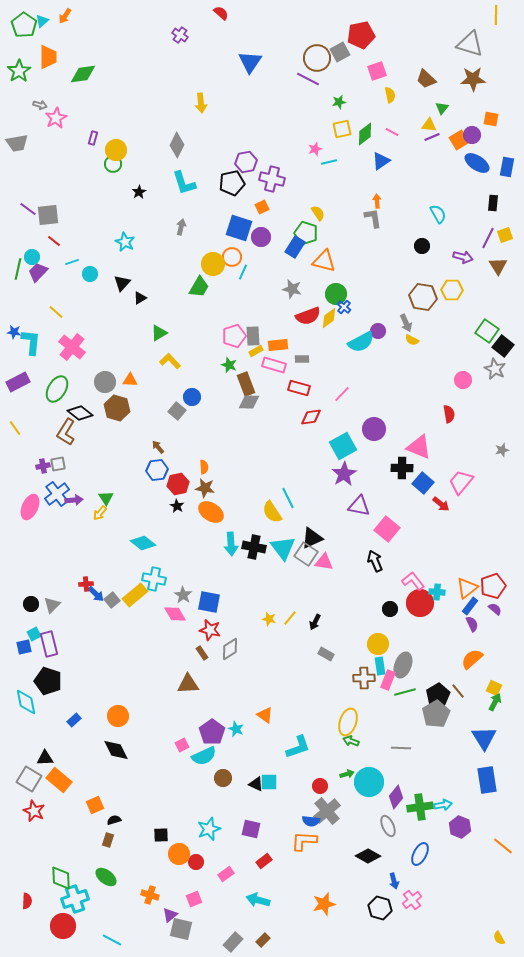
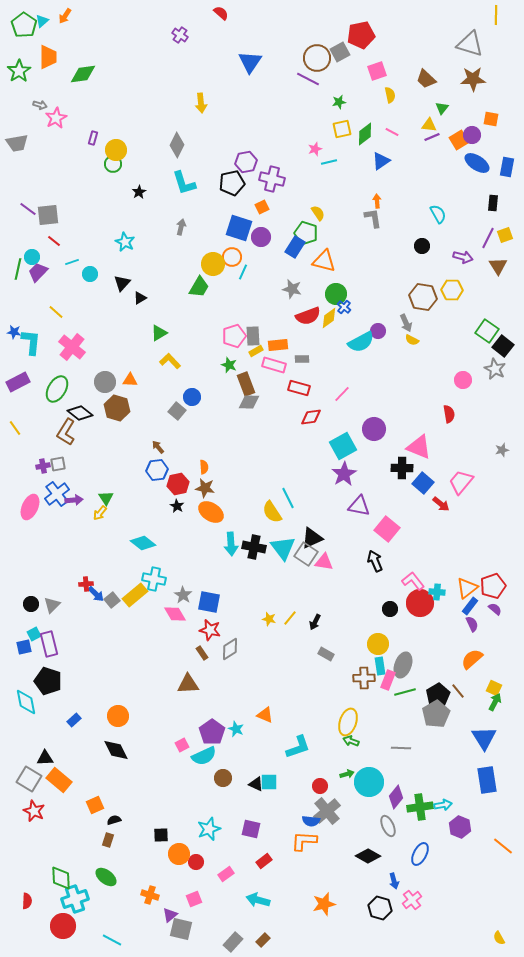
orange triangle at (265, 715): rotated 12 degrees counterclockwise
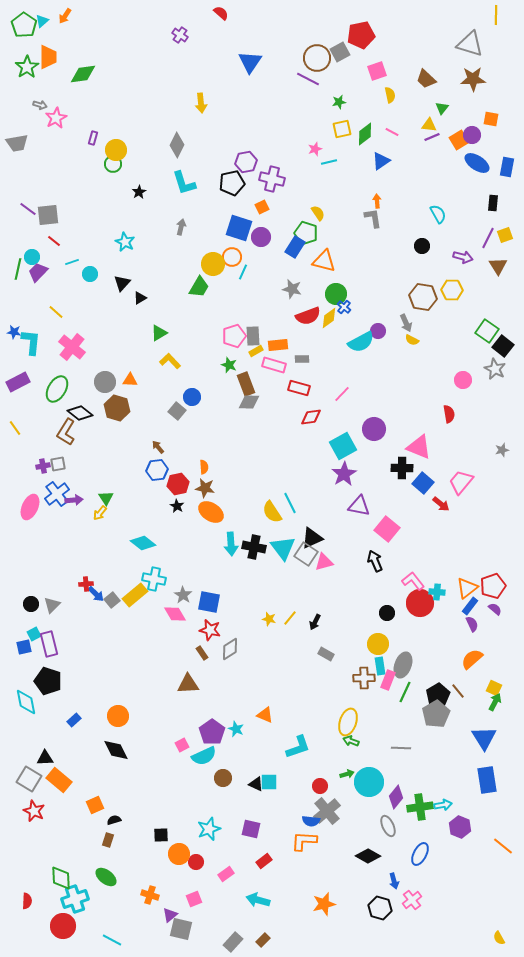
green star at (19, 71): moved 8 px right, 4 px up
cyan line at (288, 498): moved 2 px right, 5 px down
pink triangle at (324, 562): rotated 24 degrees counterclockwise
black circle at (390, 609): moved 3 px left, 4 px down
green line at (405, 692): rotated 50 degrees counterclockwise
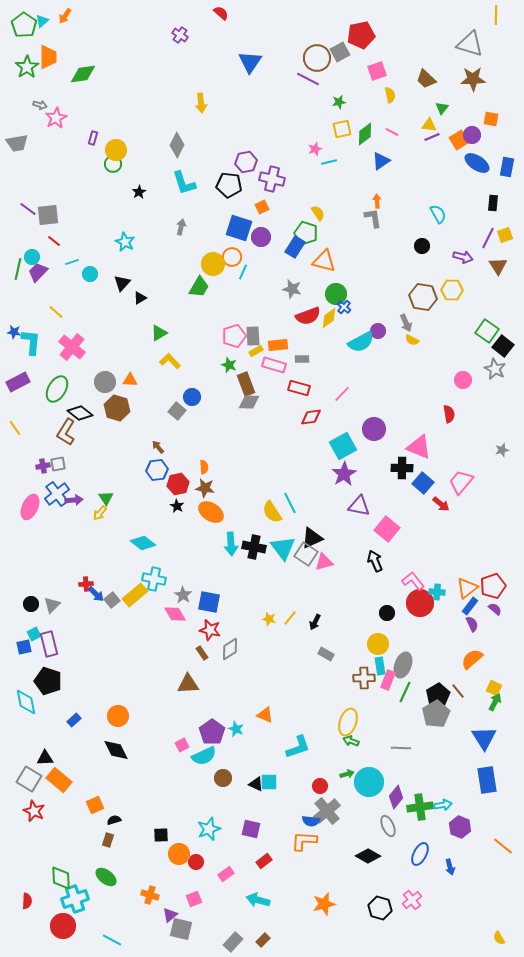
black pentagon at (232, 183): moved 3 px left, 2 px down; rotated 20 degrees clockwise
blue arrow at (394, 881): moved 56 px right, 14 px up
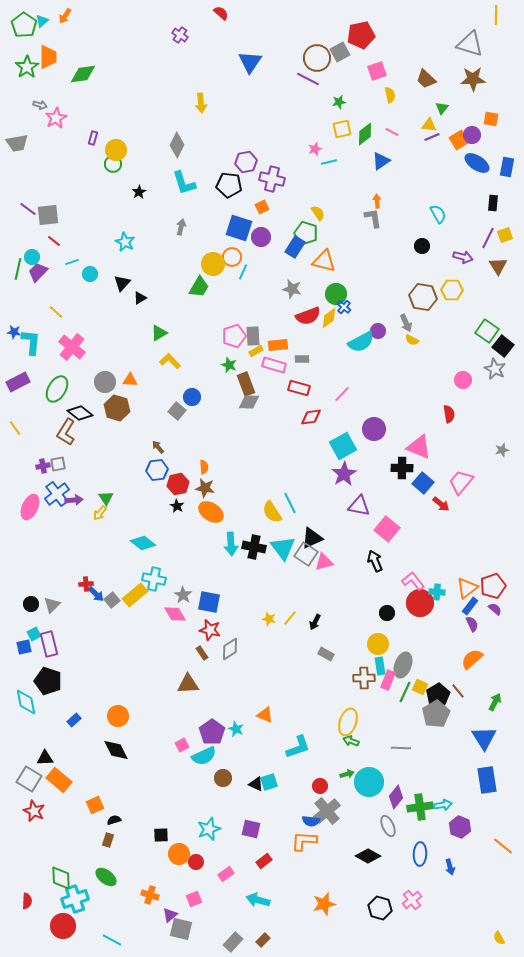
yellow square at (494, 688): moved 74 px left, 1 px up
cyan square at (269, 782): rotated 18 degrees counterclockwise
blue ellipse at (420, 854): rotated 25 degrees counterclockwise
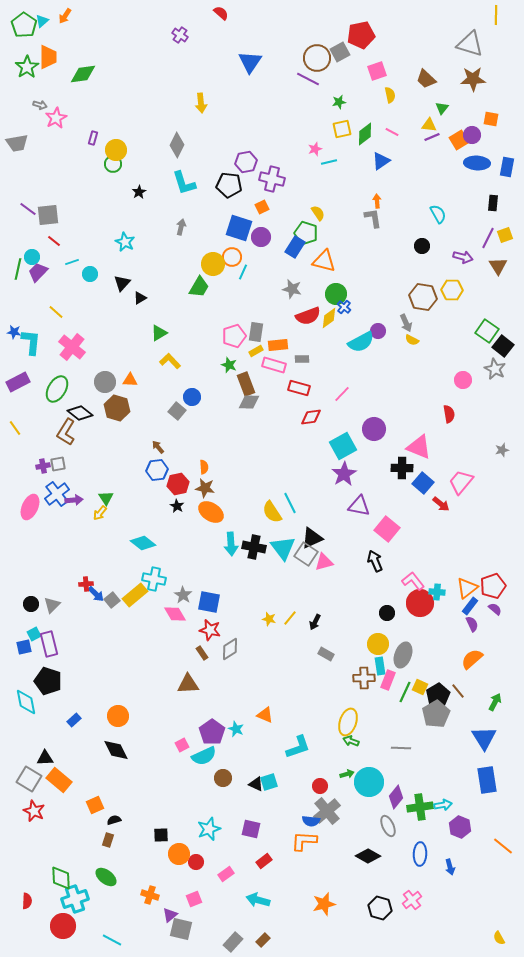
blue ellipse at (477, 163): rotated 30 degrees counterclockwise
gray rectangle at (253, 336): moved 3 px right, 4 px up; rotated 12 degrees clockwise
gray ellipse at (403, 665): moved 10 px up
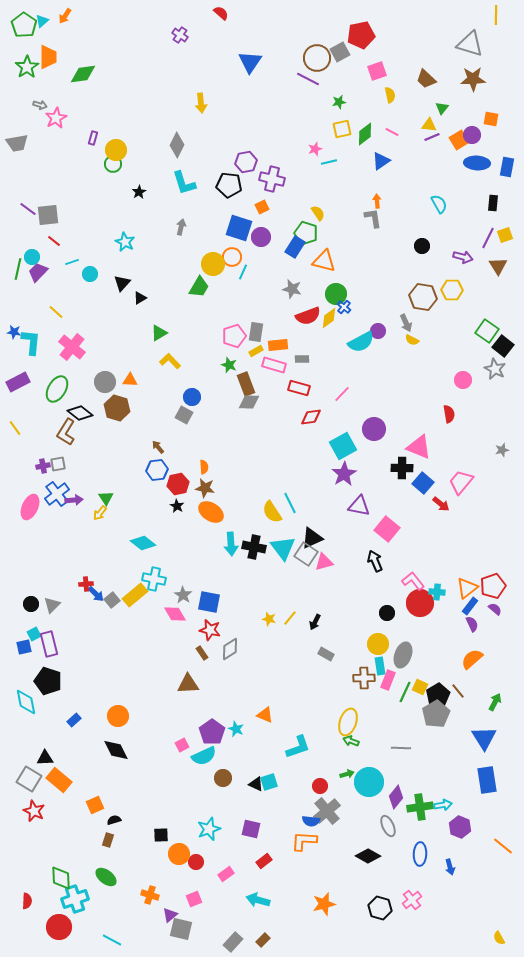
cyan semicircle at (438, 214): moved 1 px right, 10 px up
gray square at (177, 411): moved 7 px right, 4 px down; rotated 12 degrees counterclockwise
red circle at (63, 926): moved 4 px left, 1 px down
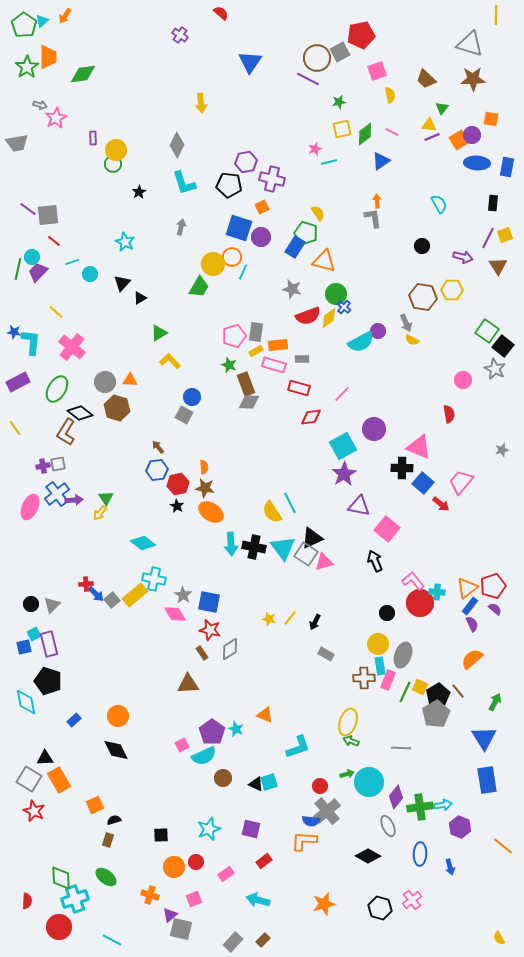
purple rectangle at (93, 138): rotated 16 degrees counterclockwise
orange rectangle at (59, 780): rotated 20 degrees clockwise
orange circle at (179, 854): moved 5 px left, 13 px down
